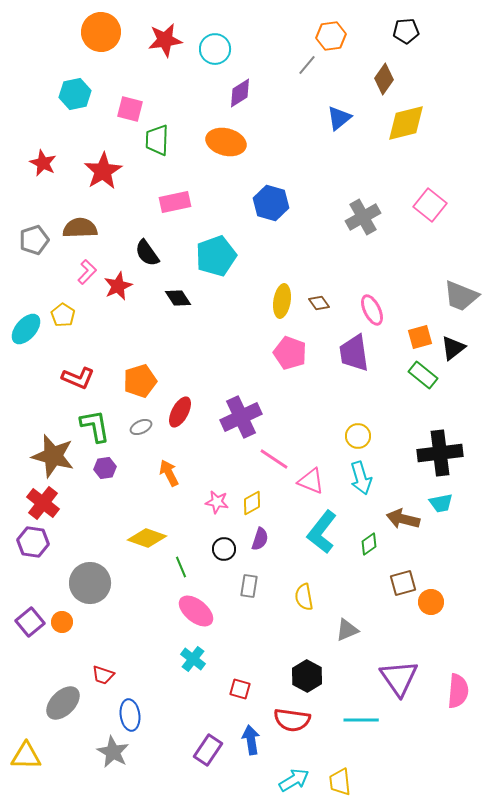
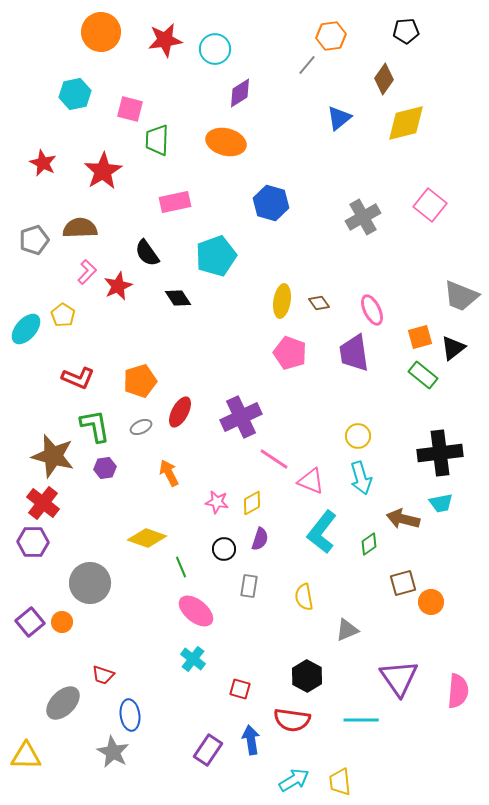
purple hexagon at (33, 542): rotated 8 degrees counterclockwise
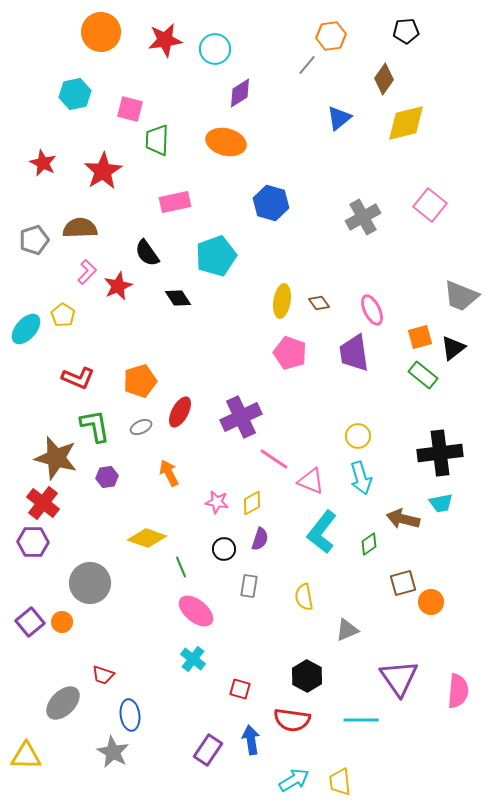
brown star at (53, 456): moved 3 px right, 2 px down
purple hexagon at (105, 468): moved 2 px right, 9 px down
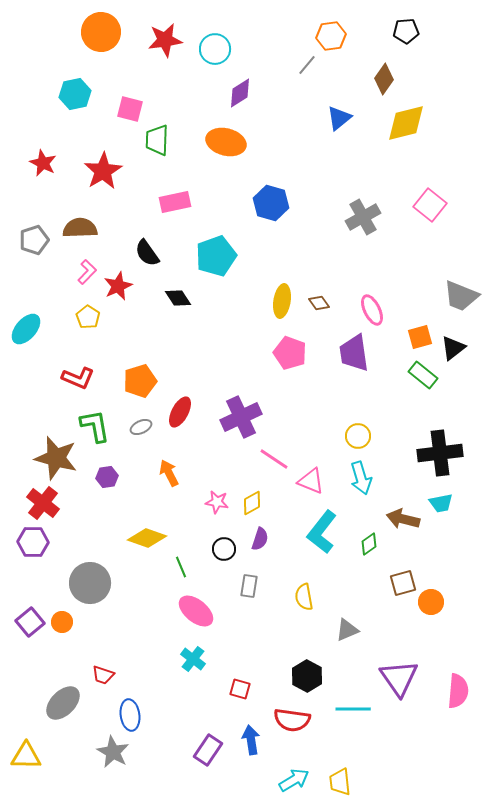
yellow pentagon at (63, 315): moved 25 px right, 2 px down
cyan line at (361, 720): moved 8 px left, 11 px up
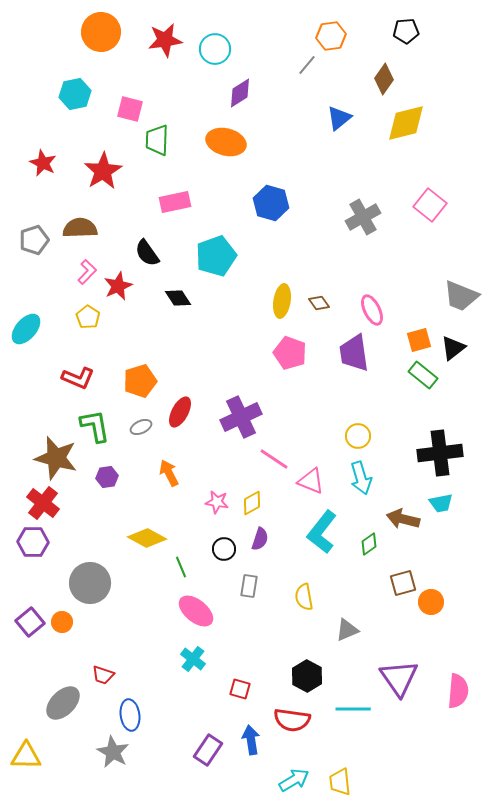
orange square at (420, 337): moved 1 px left, 3 px down
yellow diamond at (147, 538): rotated 9 degrees clockwise
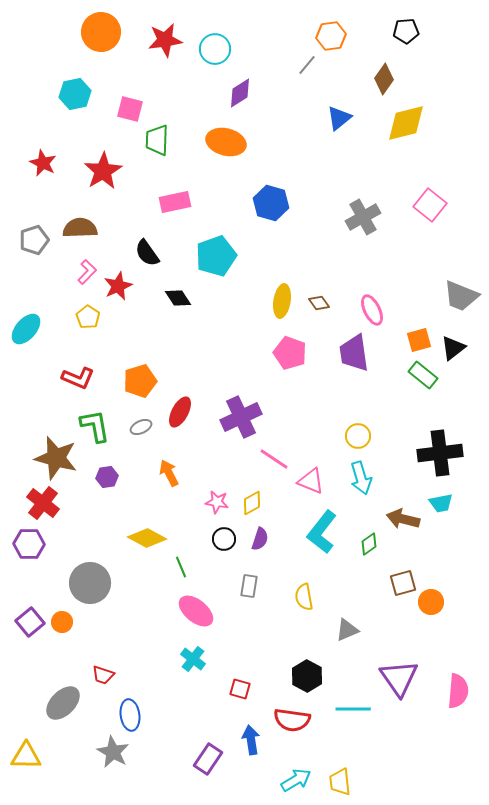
purple hexagon at (33, 542): moved 4 px left, 2 px down
black circle at (224, 549): moved 10 px up
purple rectangle at (208, 750): moved 9 px down
cyan arrow at (294, 780): moved 2 px right
